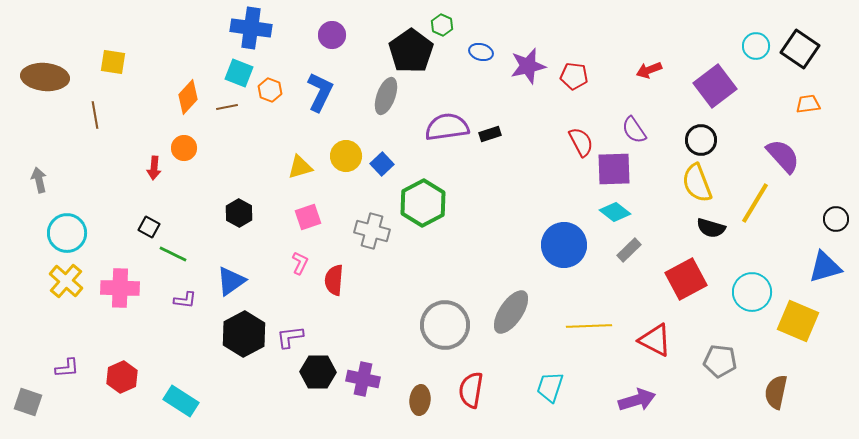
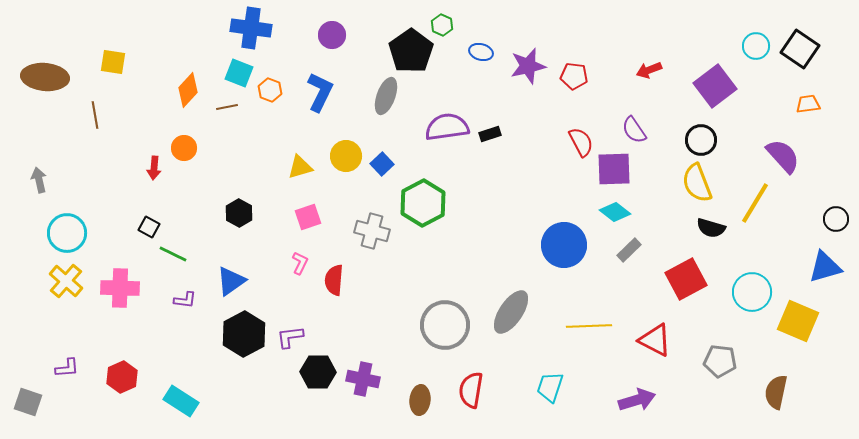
orange diamond at (188, 97): moved 7 px up
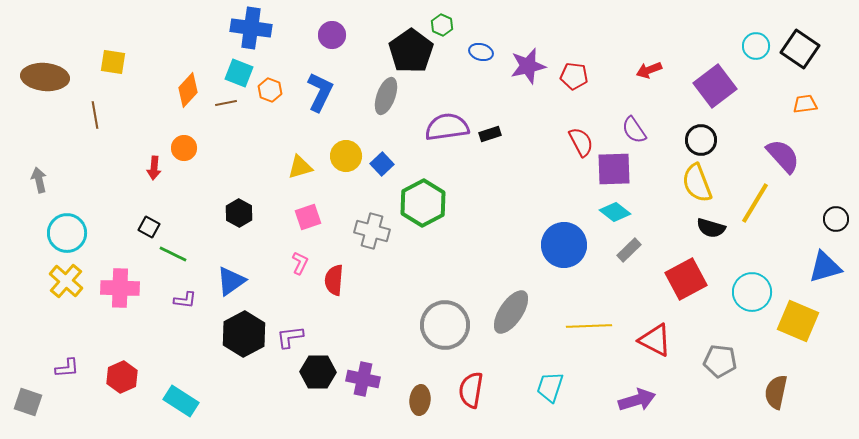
orange trapezoid at (808, 104): moved 3 px left
brown line at (227, 107): moved 1 px left, 4 px up
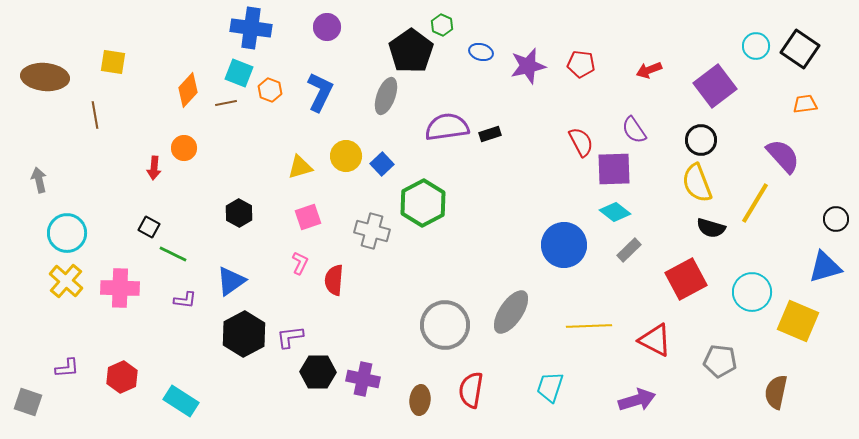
purple circle at (332, 35): moved 5 px left, 8 px up
red pentagon at (574, 76): moved 7 px right, 12 px up
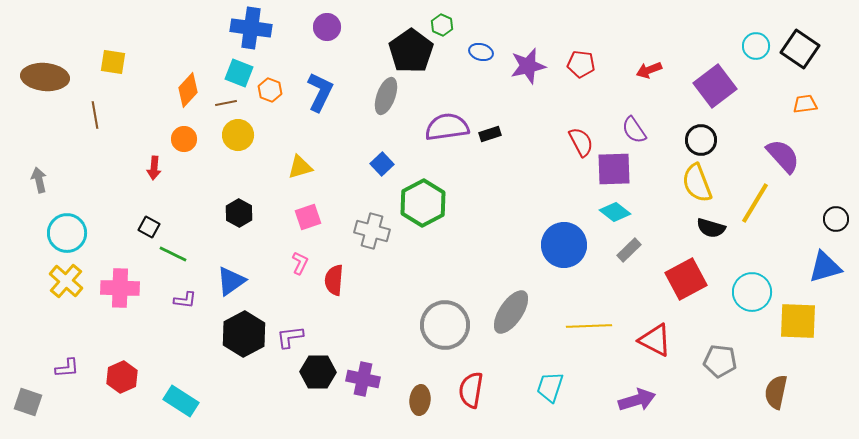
orange circle at (184, 148): moved 9 px up
yellow circle at (346, 156): moved 108 px left, 21 px up
yellow square at (798, 321): rotated 21 degrees counterclockwise
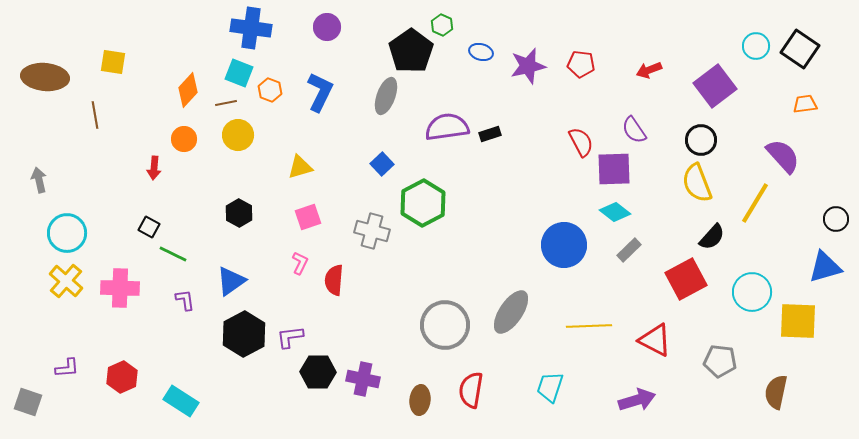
black semicircle at (711, 228): moved 1 px right, 9 px down; rotated 64 degrees counterclockwise
purple L-shape at (185, 300): rotated 105 degrees counterclockwise
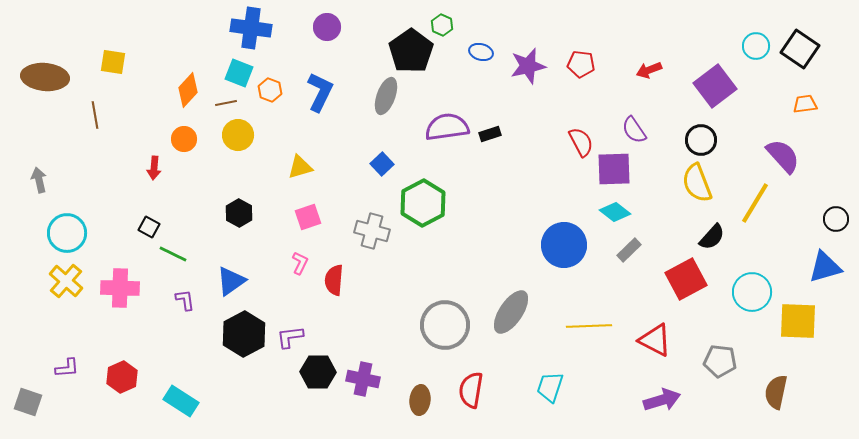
purple arrow at (637, 400): moved 25 px right
